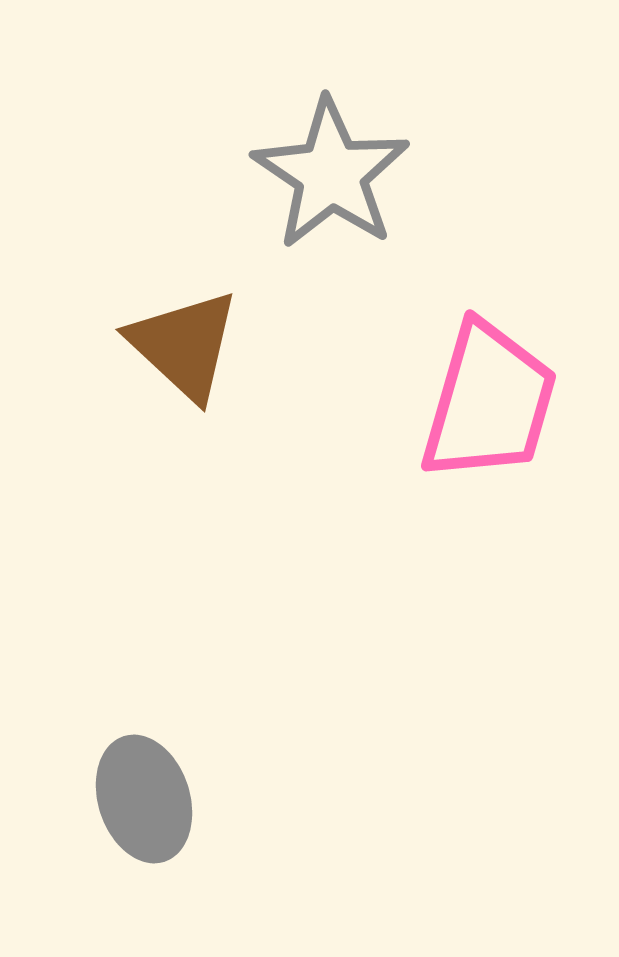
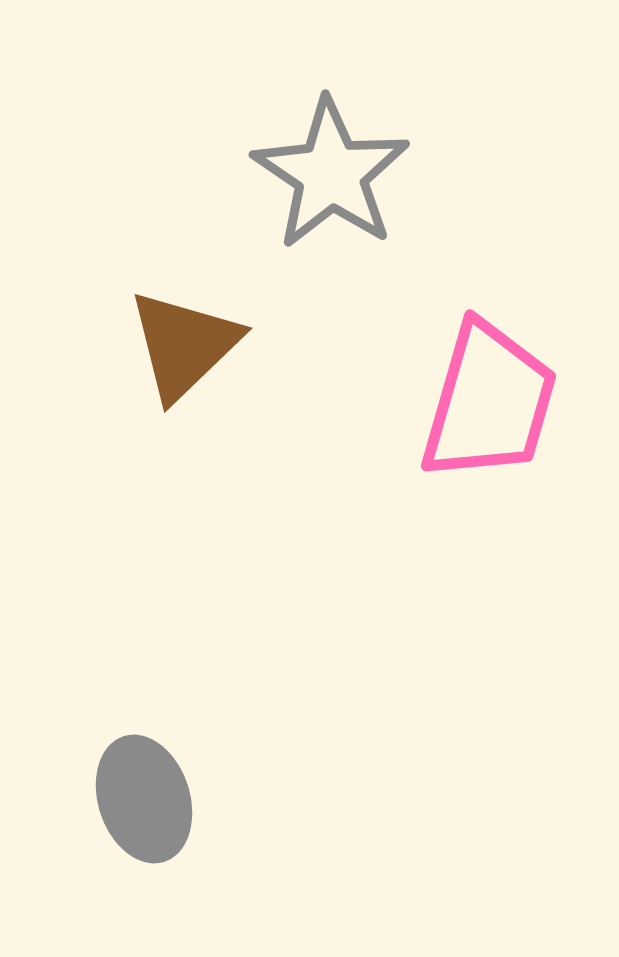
brown triangle: rotated 33 degrees clockwise
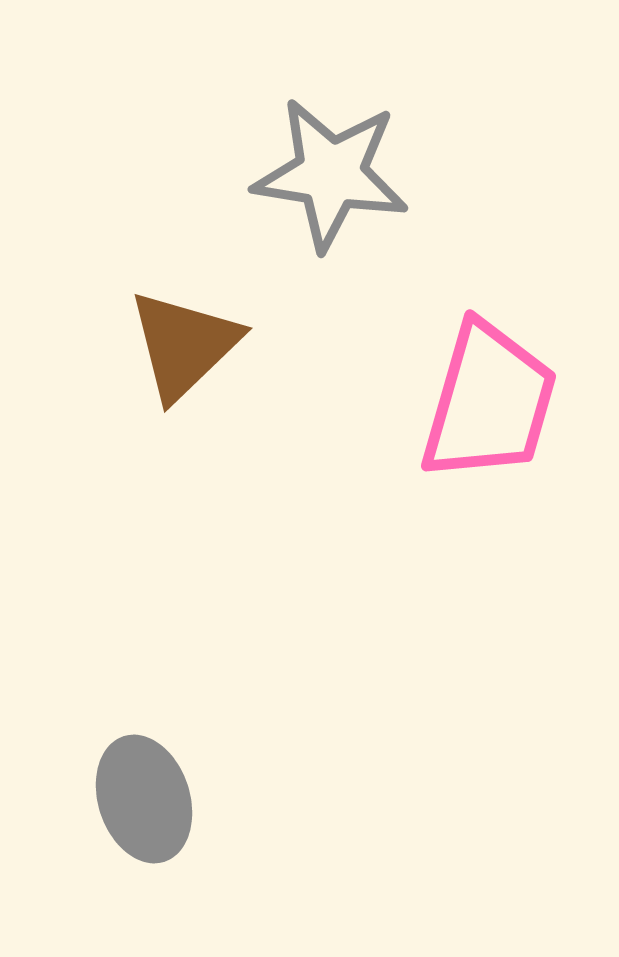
gray star: rotated 25 degrees counterclockwise
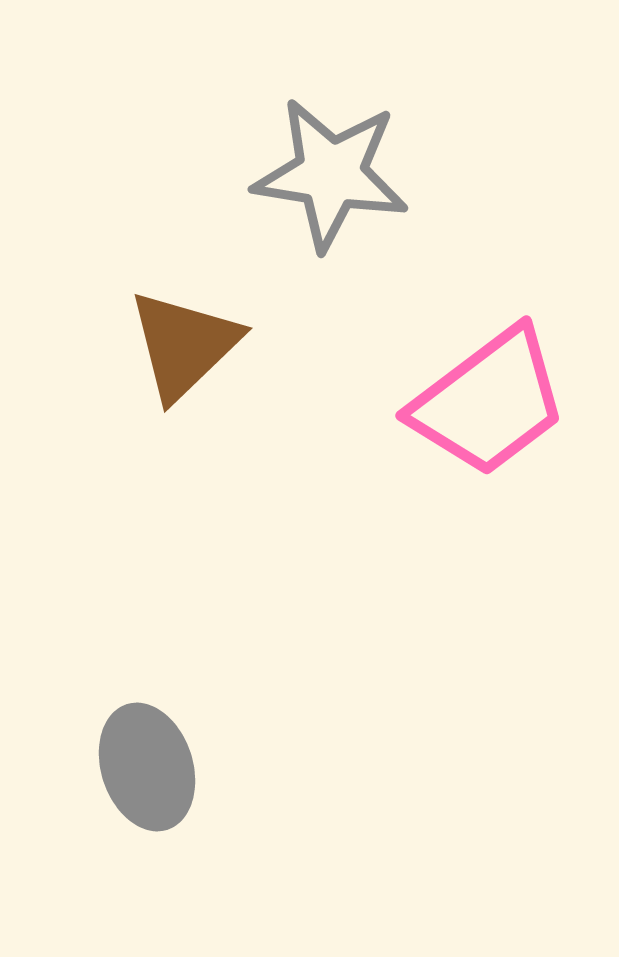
pink trapezoid: rotated 37 degrees clockwise
gray ellipse: moved 3 px right, 32 px up
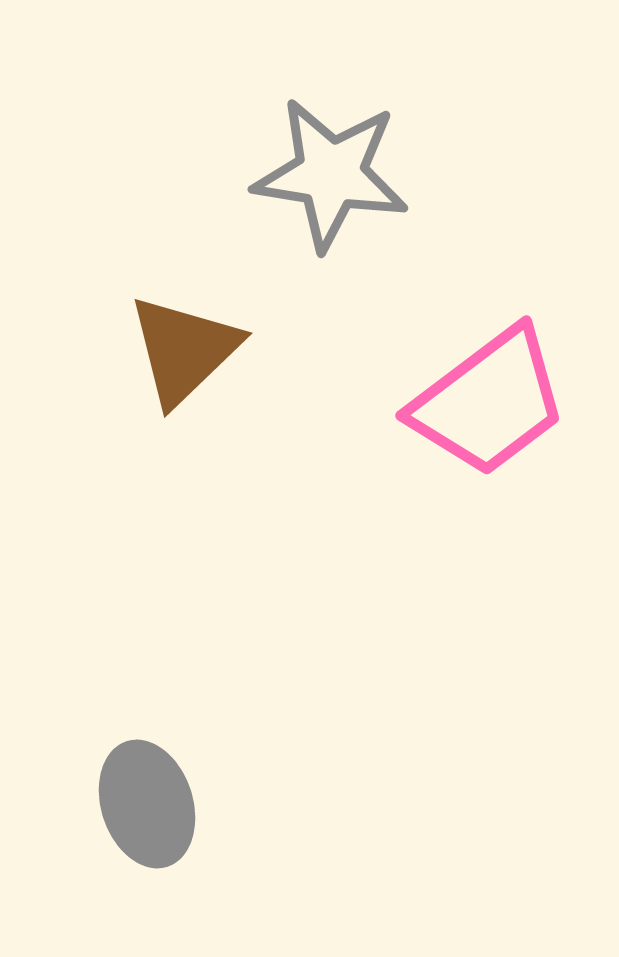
brown triangle: moved 5 px down
gray ellipse: moved 37 px down
